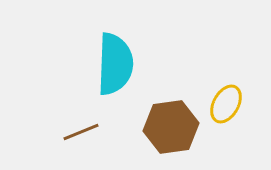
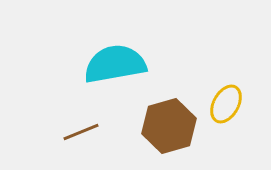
cyan semicircle: rotated 102 degrees counterclockwise
brown hexagon: moved 2 px left, 1 px up; rotated 8 degrees counterclockwise
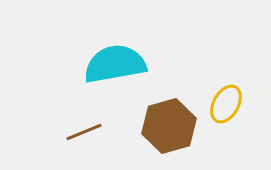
brown line: moved 3 px right
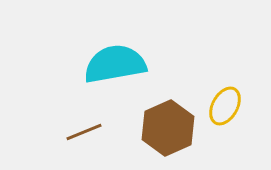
yellow ellipse: moved 1 px left, 2 px down
brown hexagon: moved 1 px left, 2 px down; rotated 8 degrees counterclockwise
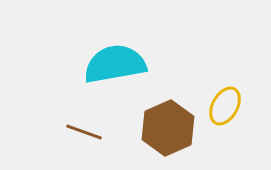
brown line: rotated 42 degrees clockwise
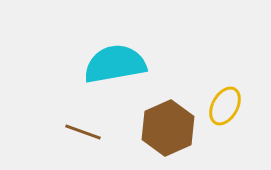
brown line: moved 1 px left
